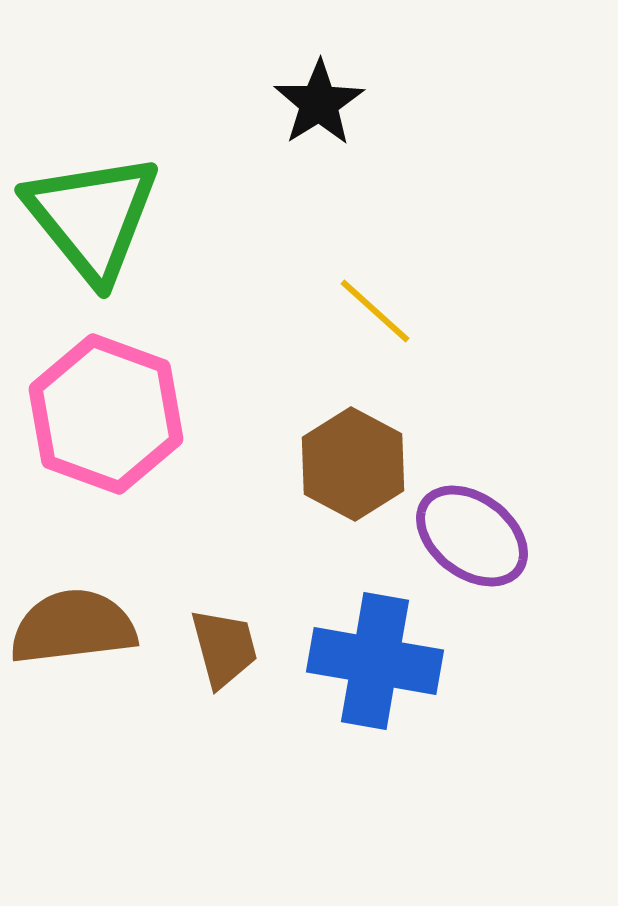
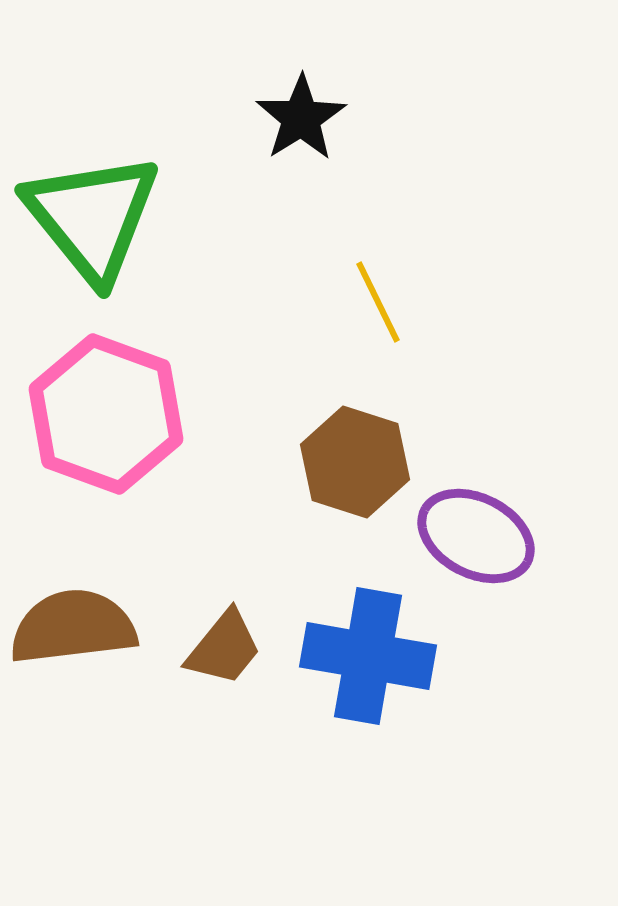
black star: moved 18 px left, 15 px down
yellow line: moved 3 px right, 9 px up; rotated 22 degrees clockwise
brown hexagon: moved 2 px right, 2 px up; rotated 10 degrees counterclockwise
purple ellipse: moved 4 px right; rotated 10 degrees counterclockwise
brown trapezoid: rotated 54 degrees clockwise
blue cross: moved 7 px left, 5 px up
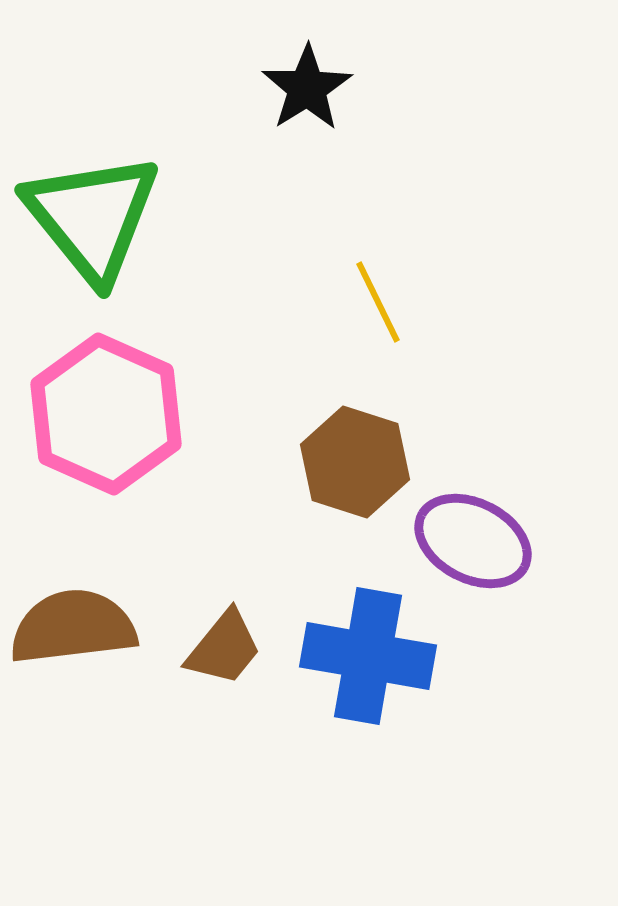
black star: moved 6 px right, 30 px up
pink hexagon: rotated 4 degrees clockwise
purple ellipse: moved 3 px left, 5 px down
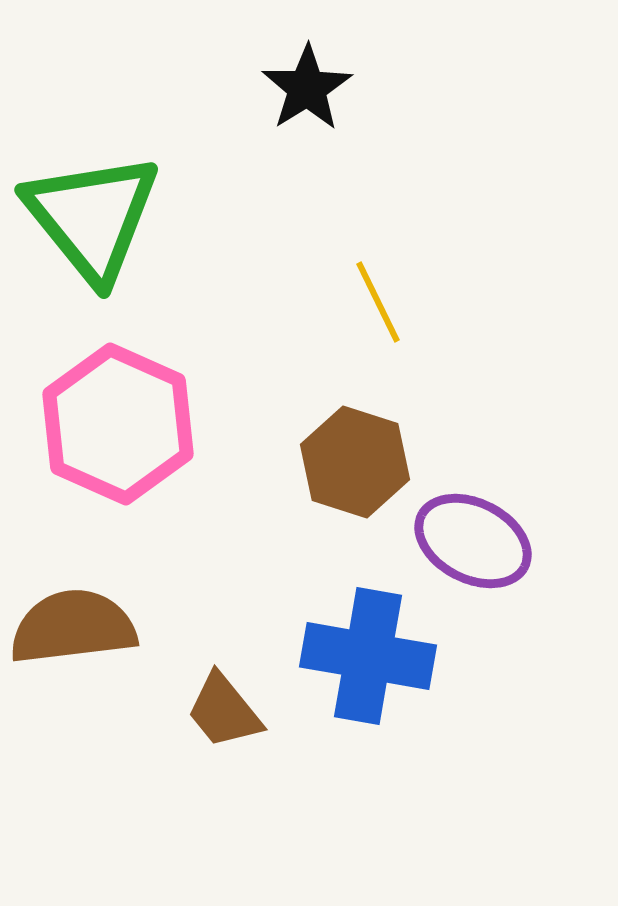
pink hexagon: moved 12 px right, 10 px down
brown trapezoid: moved 63 px down; rotated 102 degrees clockwise
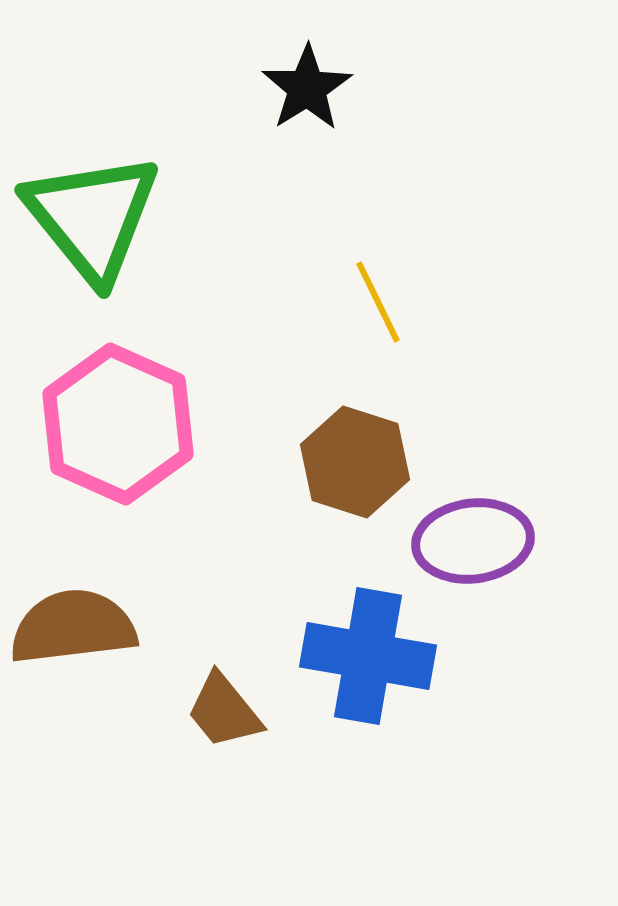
purple ellipse: rotated 34 degrees counterclockwise
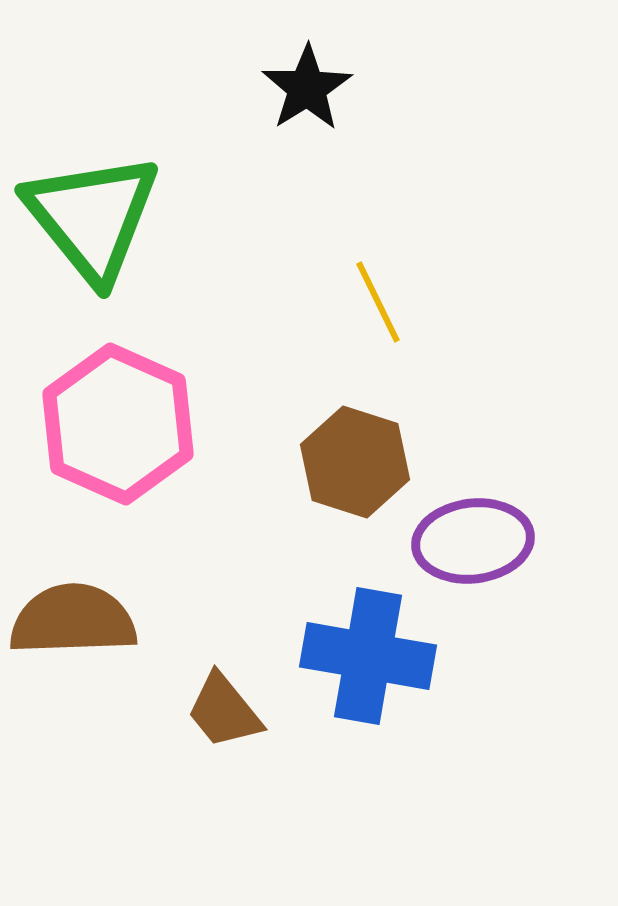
brown semicircle: moved 7 px up; rotated 5 degrees clockwise
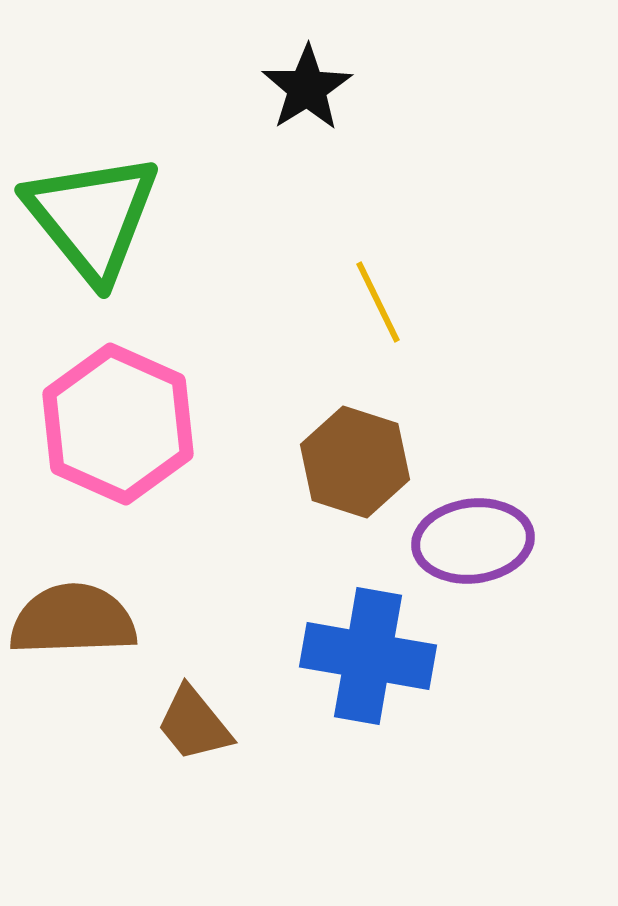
brown trapezoid: moved 30 px left, 13 px down
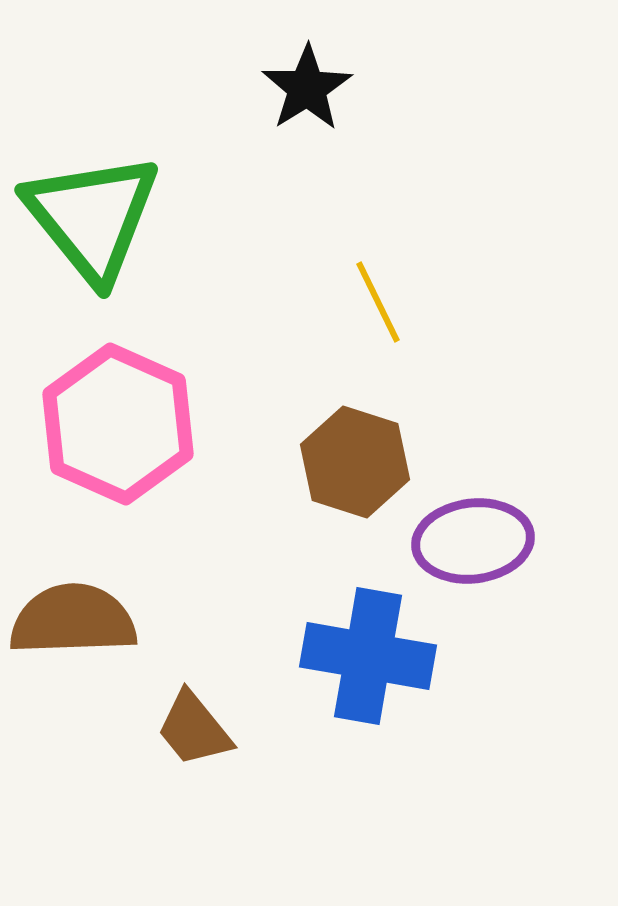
brown trapezoid: moved 5 px down
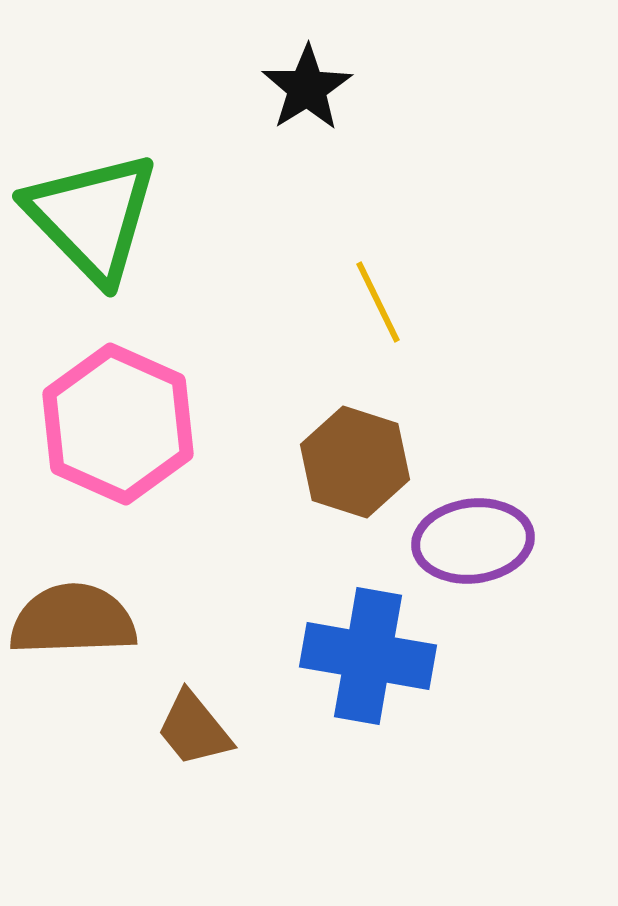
green triangle: rotated 5 degrees counterclockwise
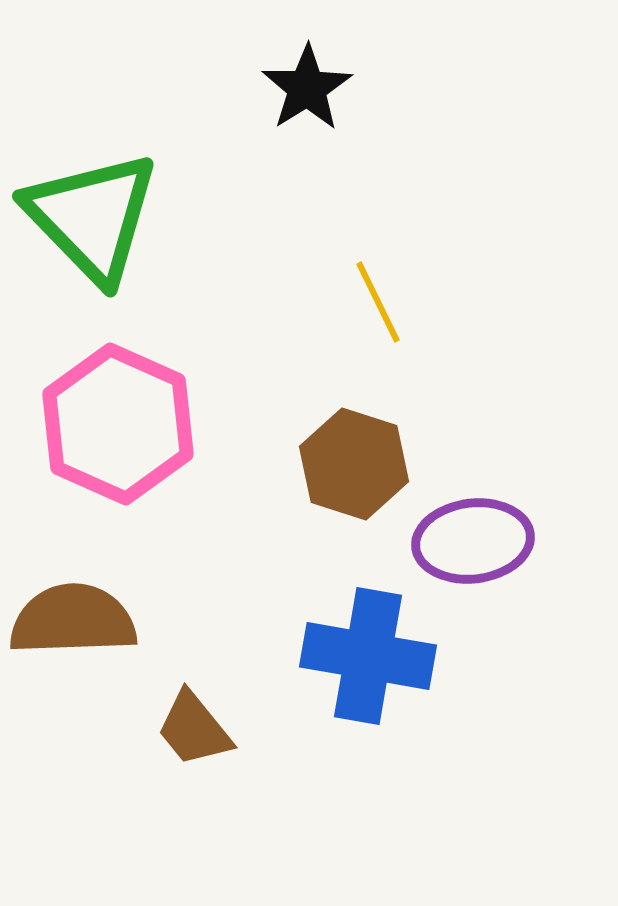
brown hexagon: moved 1 px left, 2 px down
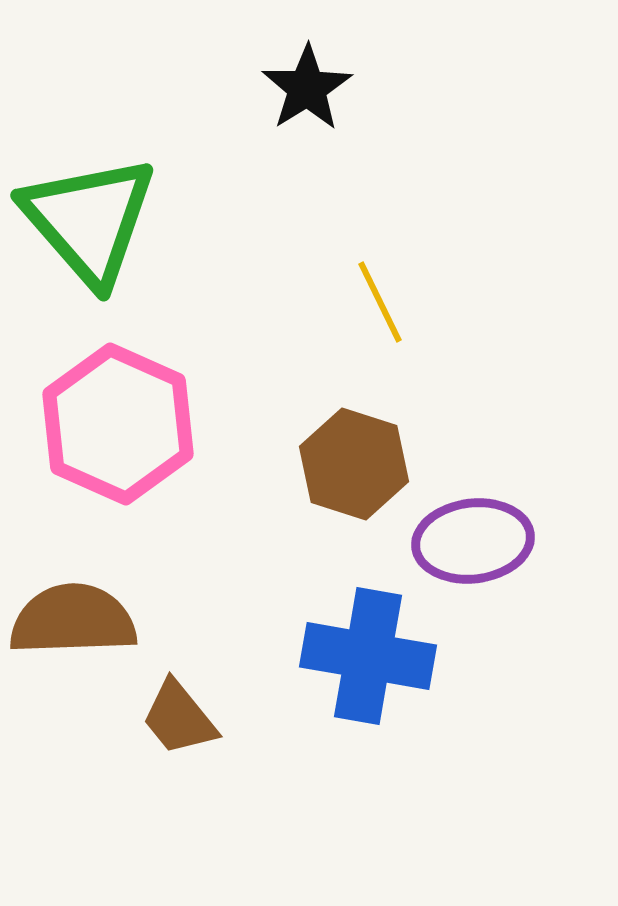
green triangle: moved 3 px left, 3 px down; rotated 3 degrees clockwise
yellow line: moved 2 px right
brown trapezoid: moved 15 px left, 11 px up
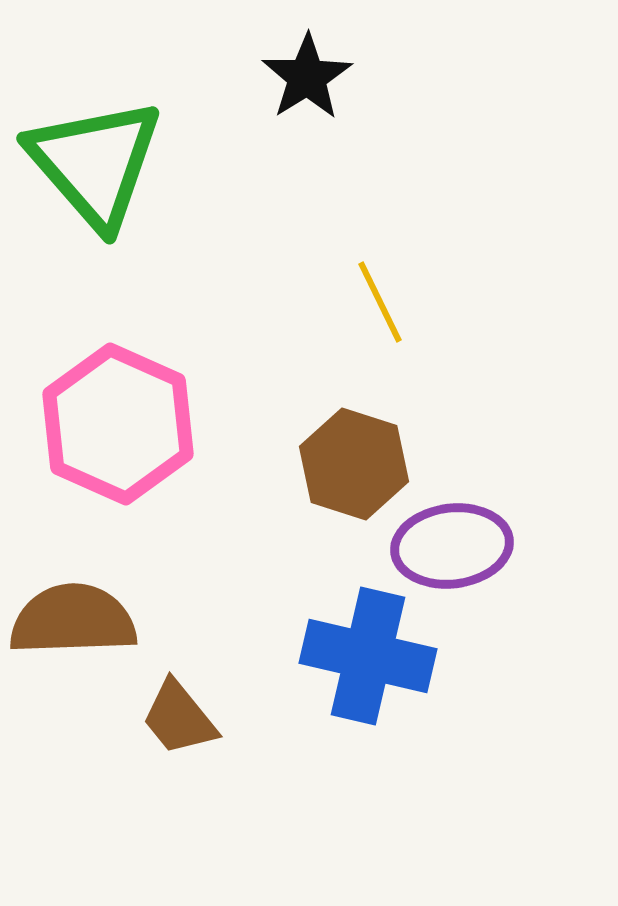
black star: moved 11 px up
green triangle: moved 6 px right, 57 px up
purple ellipse: moved 21 px left, 5 px down
blue cross: rotated 3 degrees clockwise
